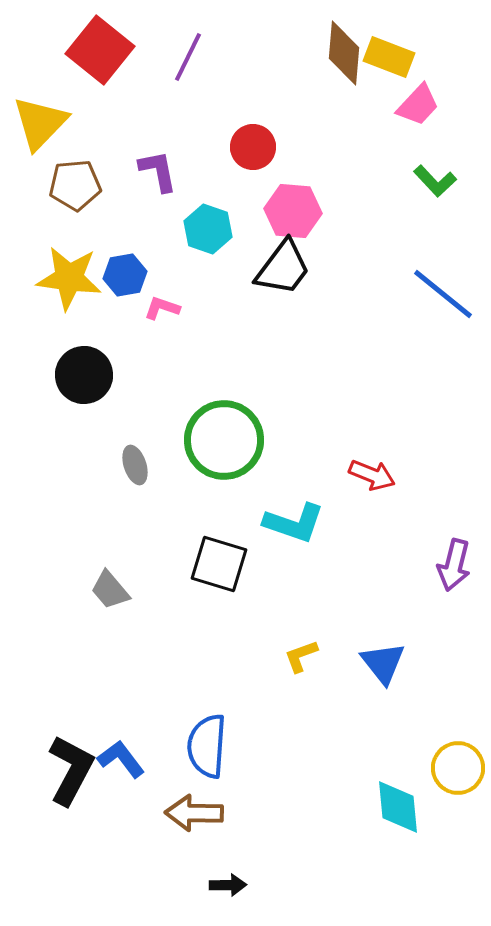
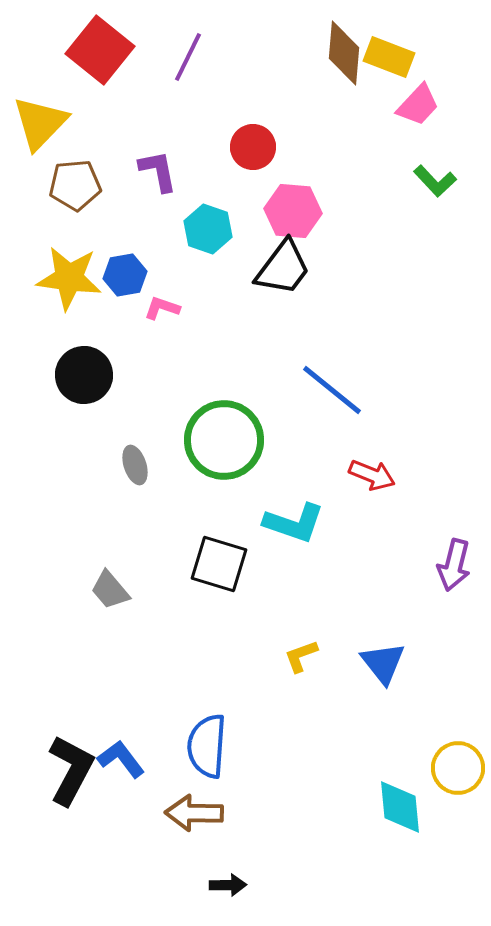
blue line: moved 111 px left, 96 px down
cyan diamond: moved 2 px right
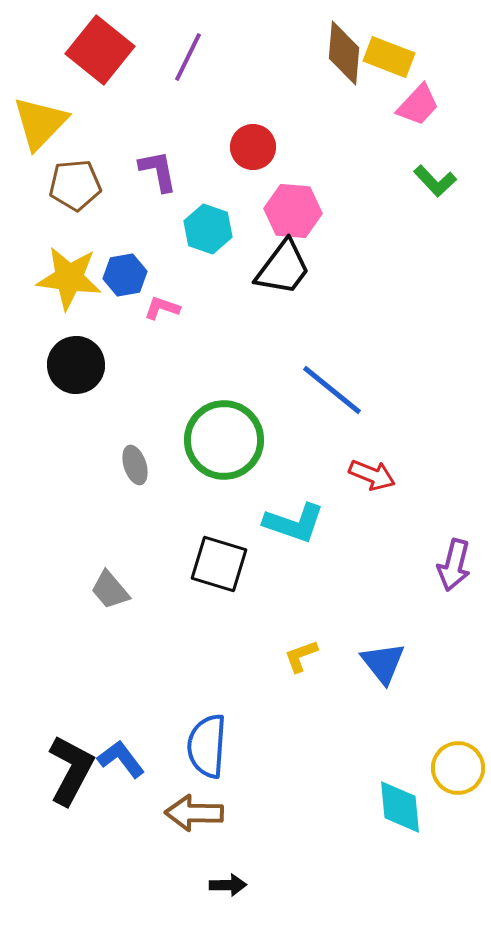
black circle: moved 8 px left, 10 px up
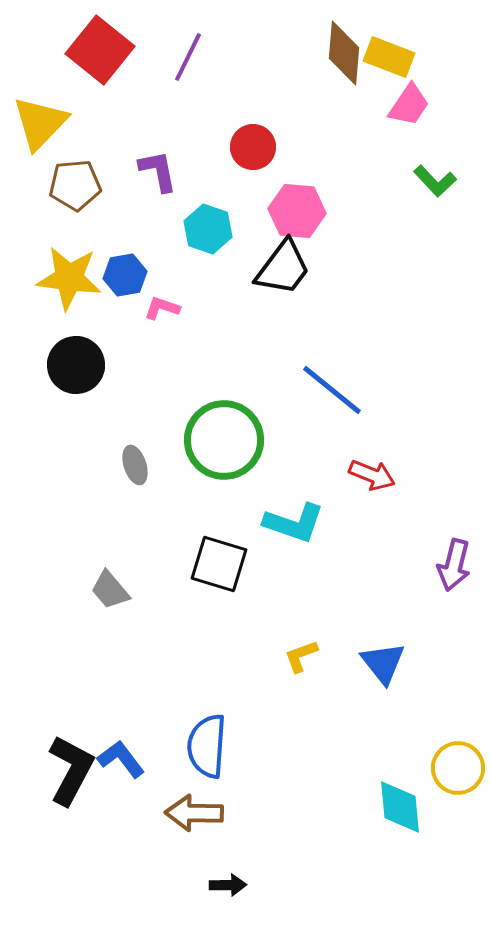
pink trapezoid: moved 9 px left; rotated 9 degrees counterclockwise
pink hexagon: moved 4 px right
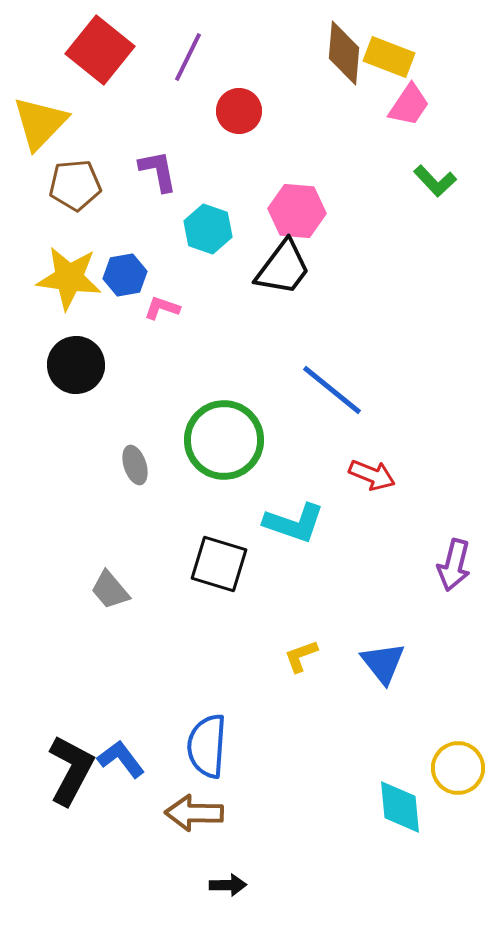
red circle: moved 14 px left, 36 px up
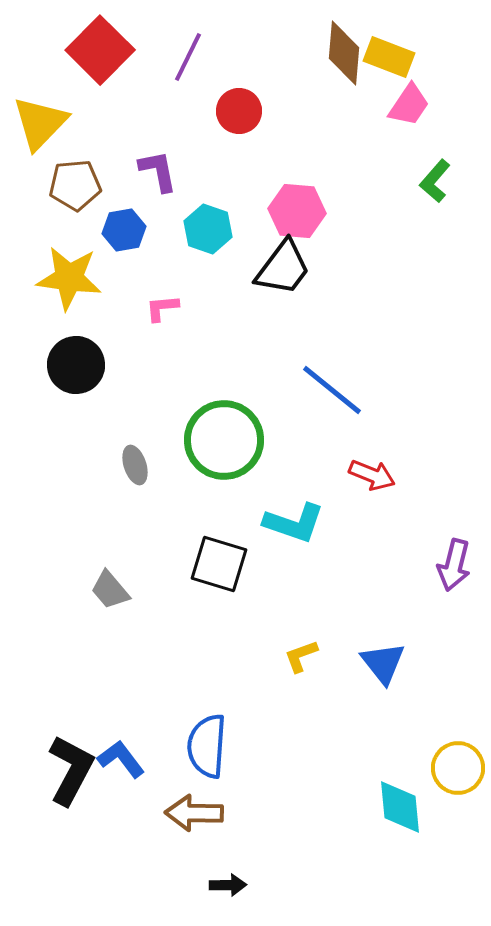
red square: rotated 6 degrees clockwise
green L-shape: rotated 84 degrees clockwise
blue hexagon: moved 1 px left, 45 px up
pink L-shape: rotated 24 degrees counterclockwise
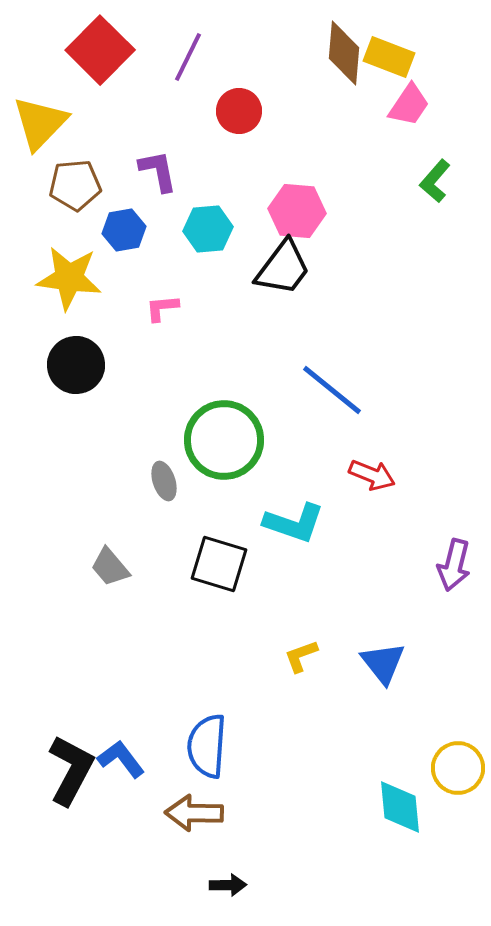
cyan hexagon: rotated 24 degrees counterclockwise
gray ellipse: moved 29 px right, 16 px down
gray trapezoid: moved 23 px up
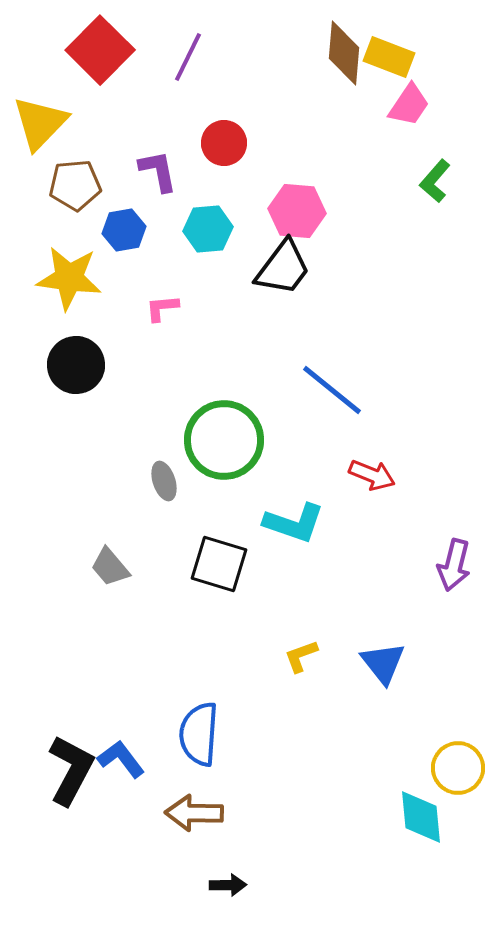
red circle: moved 15 px left, 32 px down
blue semicircle: moved 8 px left, 12 px up
cyan diamond: moved 21 px right, 10 px down
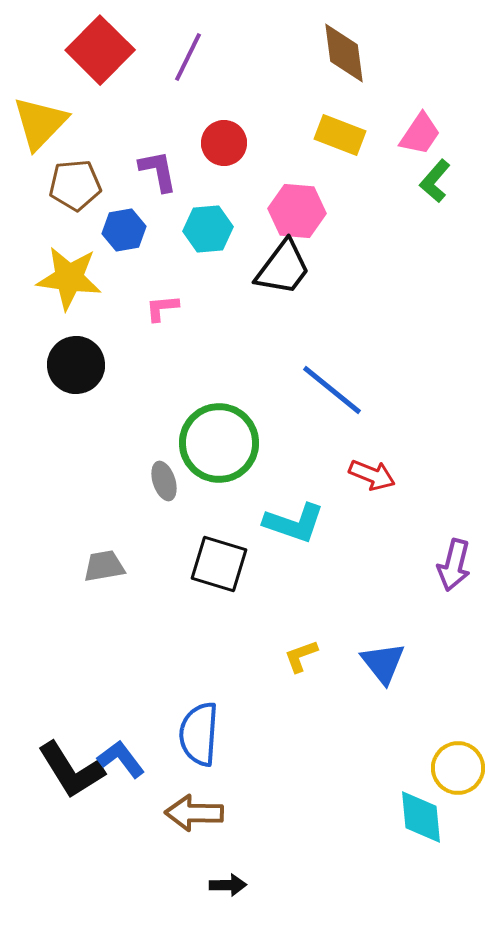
brown diamond: rotated 12 degrees counterclockwise
yellow rectangle: moved 49 px left, 78 px down
pink trapezoid: moved 11 px right, 29 px down
green circle: moved 5 px left, 3 px down
gray trapezoid: moved 6 px left, 1 px up; rotated 120 degrees clockwise
black L-shape: rotated 120 degrees clockwise
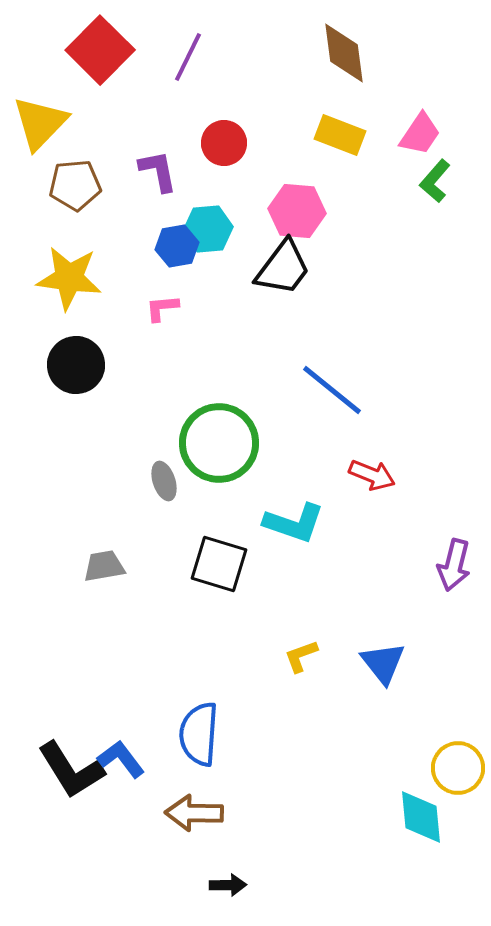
blue hexagon: moved 53 px right, 16 px down
